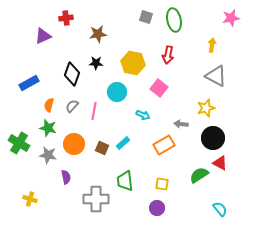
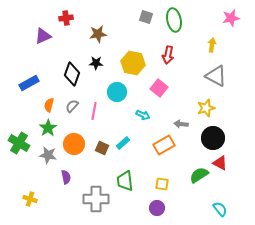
green star: rotated 24 degrees clockwise
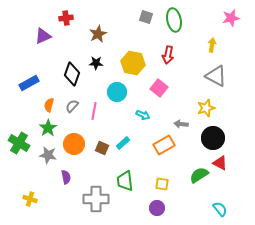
brown star: rotated 18 degrees counterclockwise
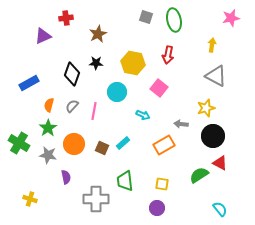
black circle: moved 2 px up
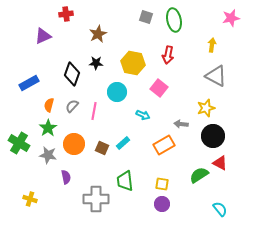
red cross: moved 4 px up
purple circle: moved 5 px right, 4 px up
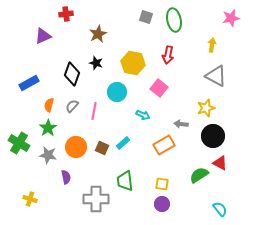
black star: rotated 16 degrees clockwise
orange circle: moved 2 px right, 3 px down
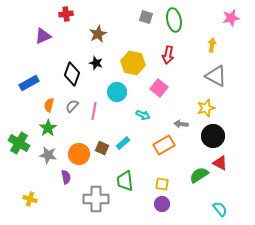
orange circle: moved 3 px right, 7 px down
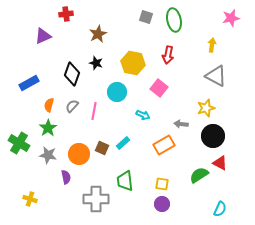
cyan semicircle: rotated 63 degrees clockwise
